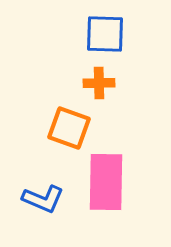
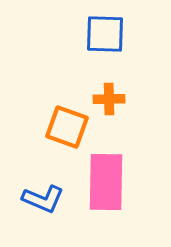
orange cross: moved 10 px right, 16 px down
orange square: moved 2 px left, 1 px up
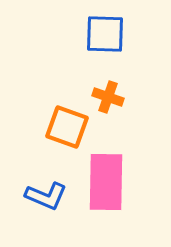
orange cross: moved 1 px left, 2 px up; rotated 20 degrees clockwise
blue L-shape: moved 3 px right, 3 px up
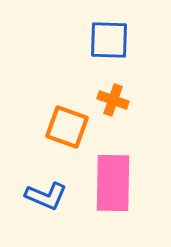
blue square: moved 4 px right, 6 px down
orange cross: moved 5 px right, 3 px down
pink rectangle: moved 7 px right, 1 px down
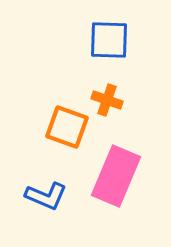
orange cross: moved 6 px left
pink rectangle: moved 3 px right, 7 px up; rotated 22 degrees clockwise
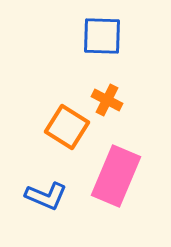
blue square: moved 7 px left, 4 px up
orange cross: rotated 8 degrees clockwise
orange square: rotated 12 degrees clockwise
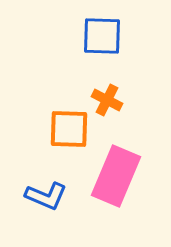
orange square: moved 2 px right, 2 px down; rotated 30 degrees counterclockwise
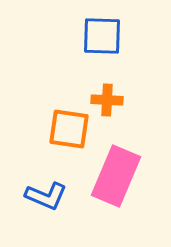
orange cross: rotated 24 degrees counterclockwise
orange square: rotated 6 degrees clockwise
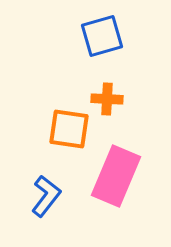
blue square: rotated 18 degrees counterclockwise
orange cross: moved 1 px up
blue L-shape: rotated 75 degrees counterclockwise
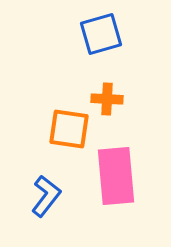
blue square: moved 1 px left, 2 px up
pink rectangle: rotated 28 degrees counterclockwise
